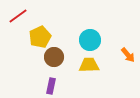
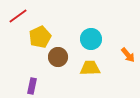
cyan circle: moved 1 px right, 1 px up
brown circle: moved 4 px right
yellow trapezoid: moved 1 px right, 3 px down
purple rectangle: moved 19 px left
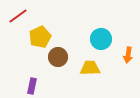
cyan circle: moved 10 px right
orange arrow: rotated 49 degrees clockwise
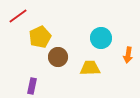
cyan circle: moved 1 px up
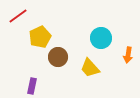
yellow trapezoid: rotated 130 degrees counterclockwise
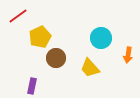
brown circle: moved 2 px left, 1 px down
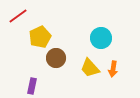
orange arrow: moved 15 px left, 14 px down
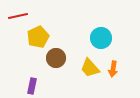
red line: rotated 24 degrees clockwise
yellow pentagon: moved 2 px left
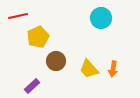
cyan circle: moved 20 px up
brown circle: moved 3 px down
yellow trapezoid: moved 1 px left, 1 px down
purple rectangle: rotated 35 degrees clockwise
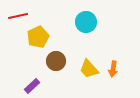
cyan circle: moved 15 px left, 4 px down
